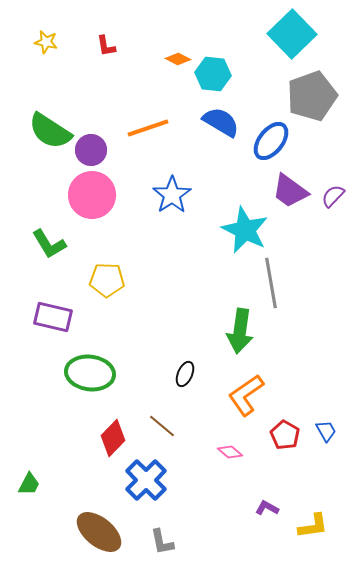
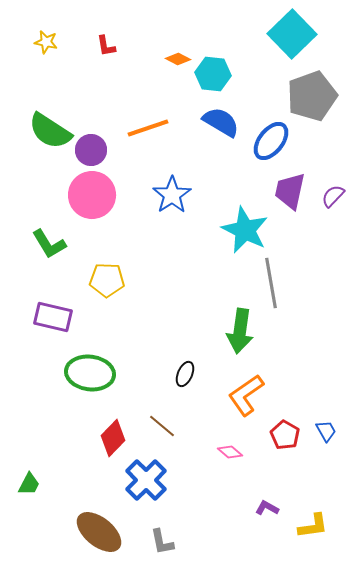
purple trapezoid: rotated 66 degrees clockwise
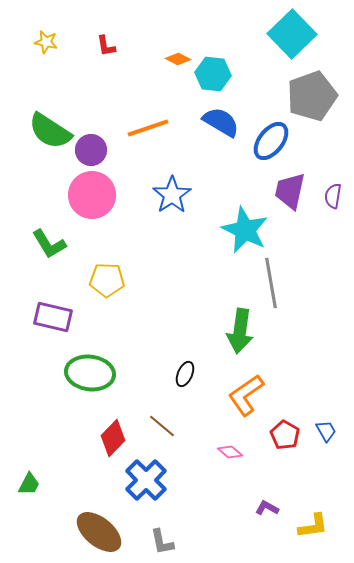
purple semicircle: rotated 35 degrees counterclockwise
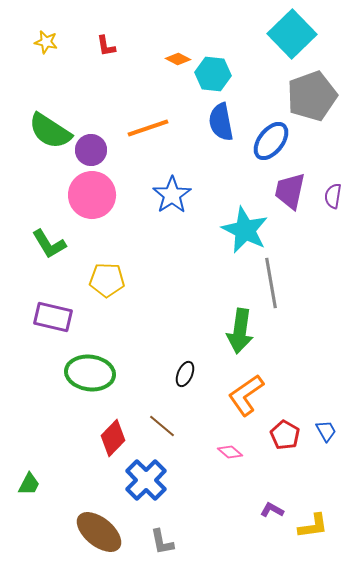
blue semicircle: rotated 132 degrees counterclockwise
purple L-shape: moved 5 px right, 2 px down
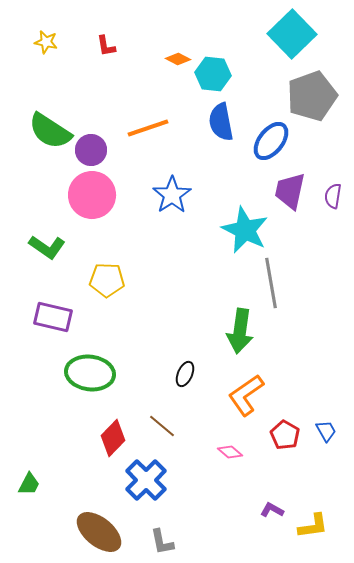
green L-shape: moved 2 px left, 3 px down; rotated 24 degrees counterclockwise
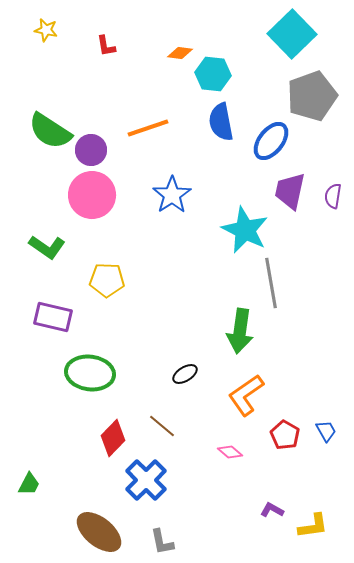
yellow star: moved 12 px up
orange diamond: moved 2 px right, 6 px up; rotated 20 degrees counterclockwise
black ellipse: rotated 35 degrees clockwise
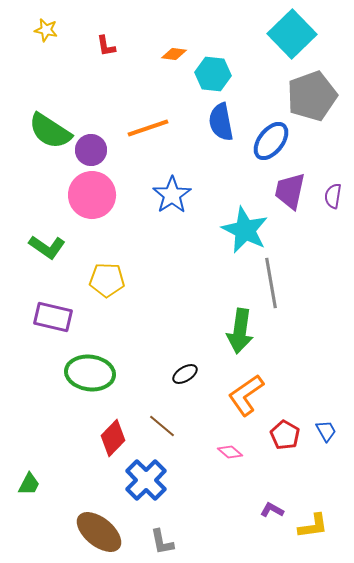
orange diamond: moved 6 px left, 1 px down
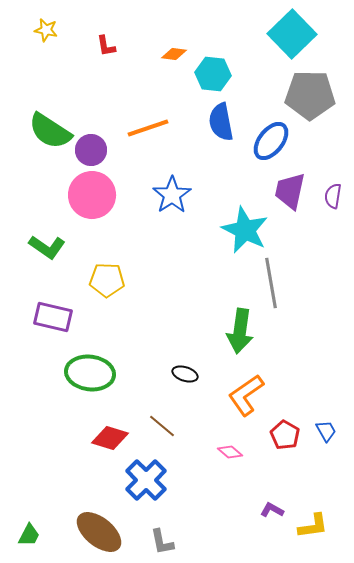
gray pentagon: moved 2 px left, 1 px up; rotated 21 degrees clockwise
black ellipse: rotated 50 degrees clockwise
red diamond: moved 3 px left; rotated 63 degrees clockwise
green trapezoid: moved 51 px down
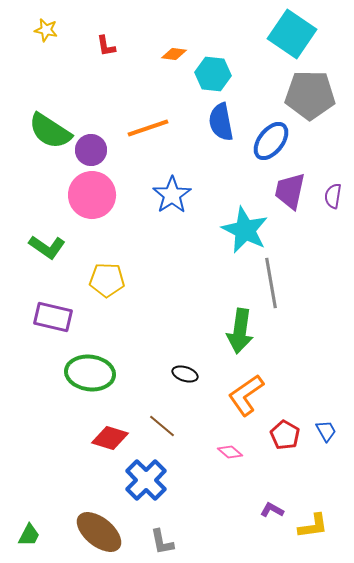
cyan square: rotated 12 degrees counterclockwise
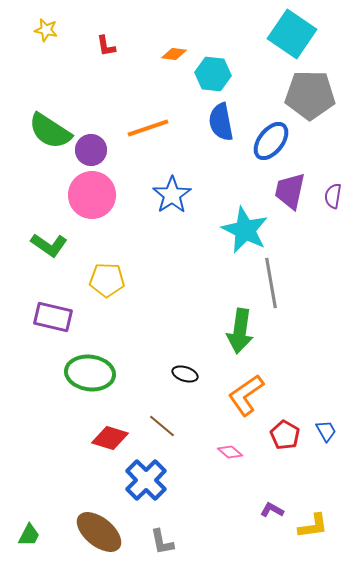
green L-shape: moved 2 px right, 2 px up
